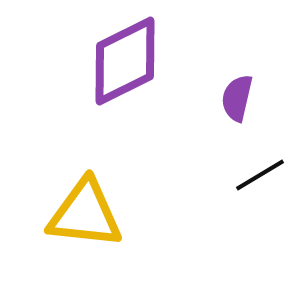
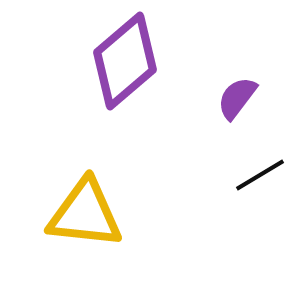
purple diamond: rotated 14 degrees counterclockwise
purple semicircle: rotated 24 degrees clockwise
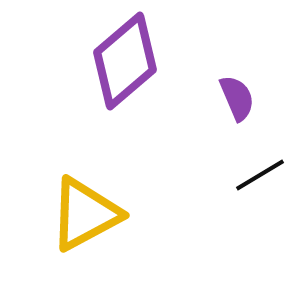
purple semicircle: rotated 120 degrees clockwise
yellow triangle: rotated 34 degrees counterclockwise
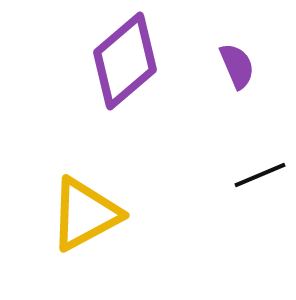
purple semicircle: moved 32 px up
black line: rotated 8 degrees clockwise
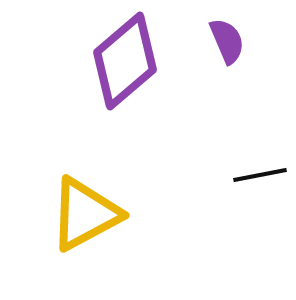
purple semicircle: moved 10 px left, 25 px up
black line: rotated 12 degrees clockwise
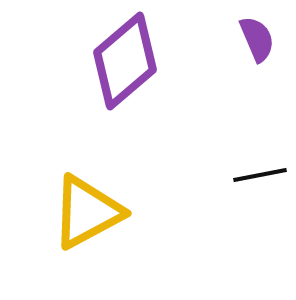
purple semicircle: moved 30 px right, 2 px up
yellow triangle: moved 2 px right, 2 px up
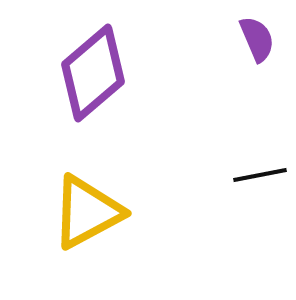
purple diamond: moved 32 px left, 12 px down
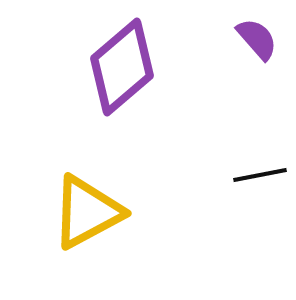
purple semicircle: rotated 18 degrees counterclockwise
purple diamond: moved 29 px right, 6 px up
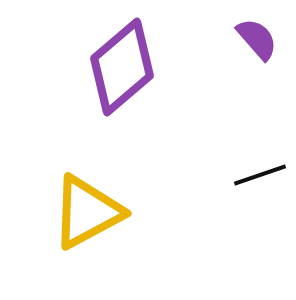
black line: rotated 8 degrees counterclockwise
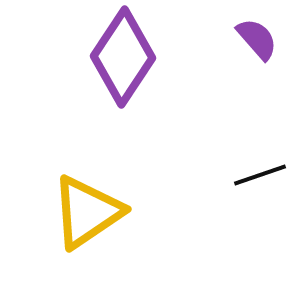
purple diamond: moved 1 px right, 10 px up; rotated 16 degrees counterclockwise
yellow triangle: rotated 6 degrees counterclockwise
